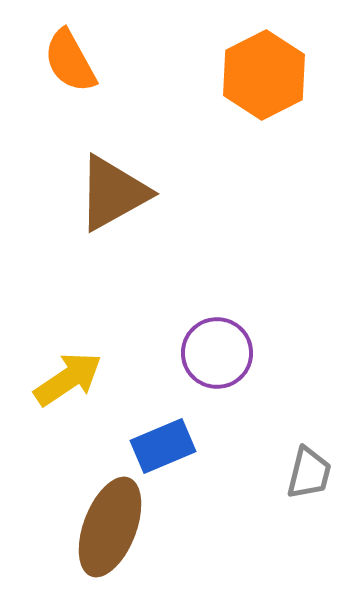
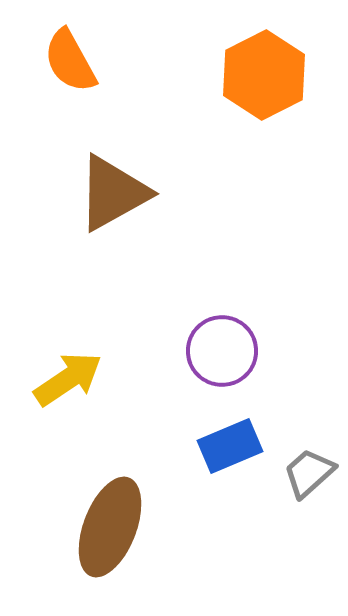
purple circle: moved 5 px right, 2 px up
blue rectangle: moved 67 px right
gray trapezoid: rotated 146 degrees counterclockwise
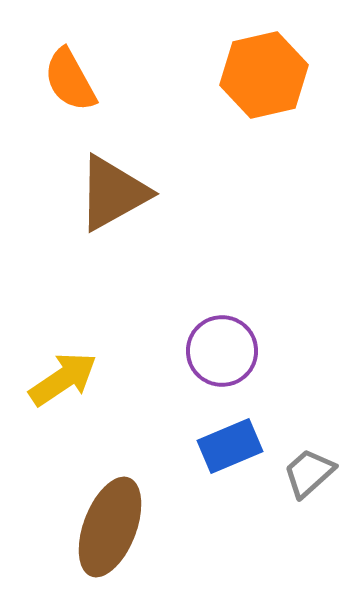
orange semicircle: moved 19 px down
orange hexagon: rotated 14 degrees clockwise
yellow arrow: moved 5 px left
